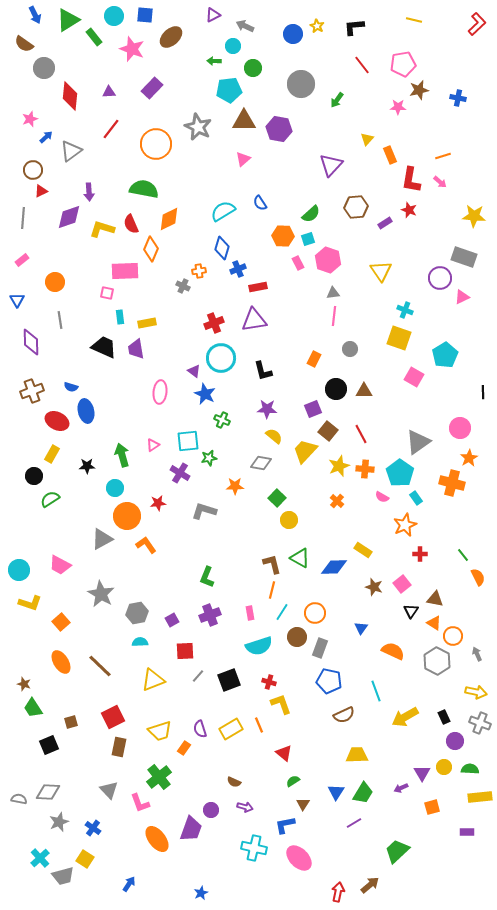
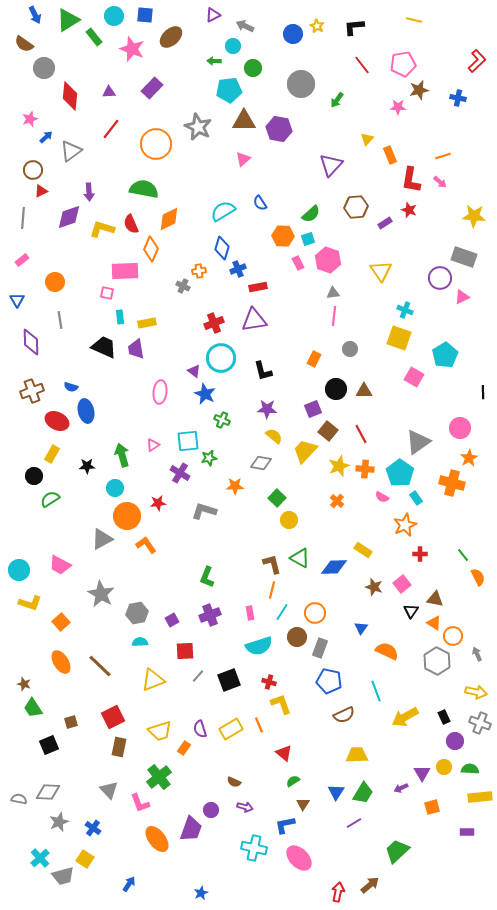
red L-shape at (477, 24): moved 37 px down
orange semicircle at (393, 651): moved 6 px left
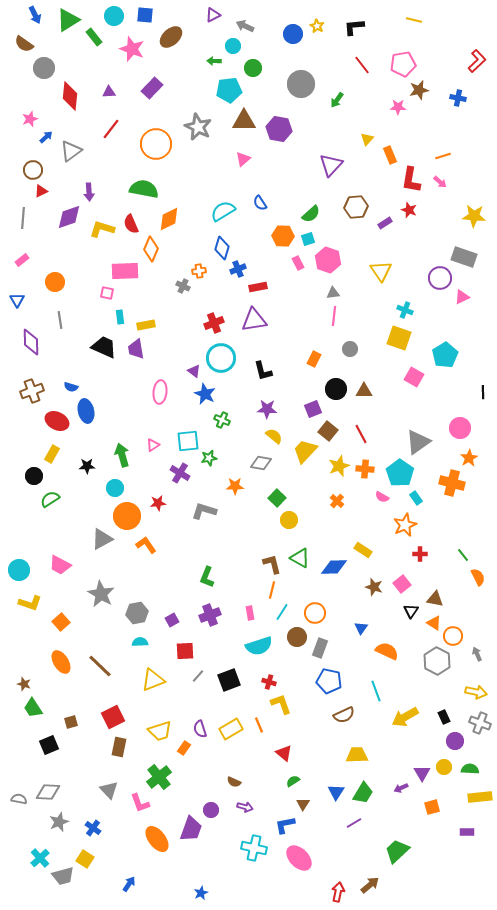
yellow rectangle at (147, 323): moved 1 px left, 2 px down
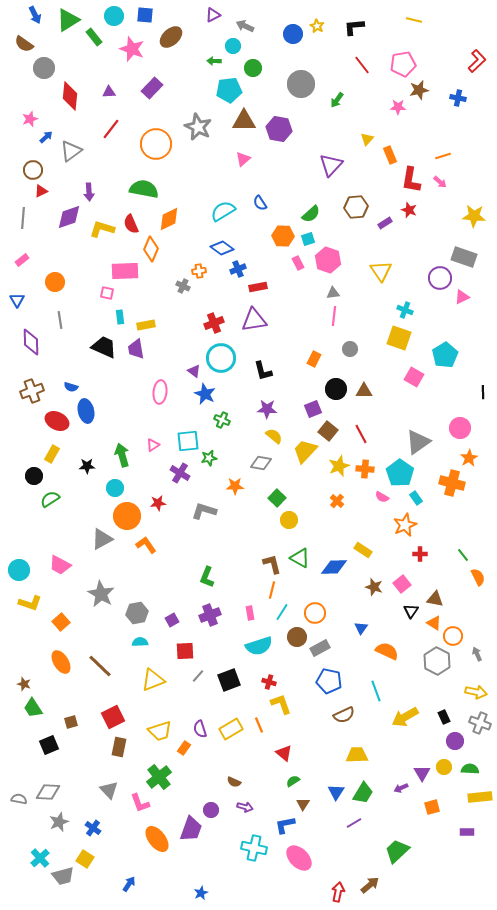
blue diamond at (222, 248): rotated 70 degrees counterclockwise
gray rectangle at (320, 648): rotated 42 degrees clockwise
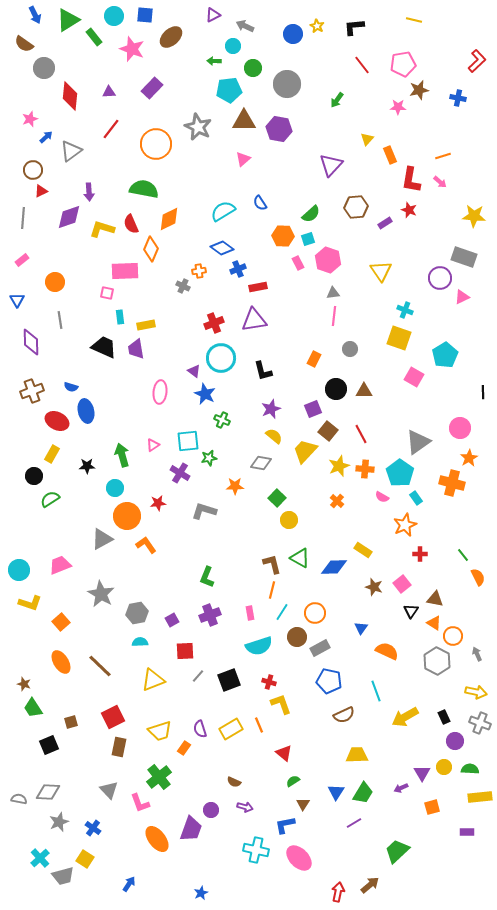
gray circle at (301, 84): moved 14 px left
purple star at (267, 409): moved 4 px right; rotated 24 degrees counterclockwise
pink trapezoid at (60, 565): rotated 130 degrees clockwise
cyan cross at (254, 848): moved 2 px right, 2 px down
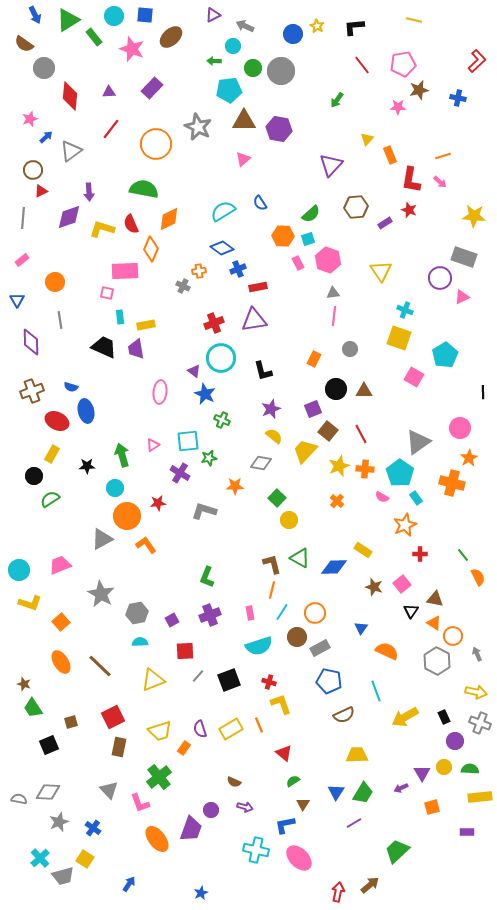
gray circle at (287, 84): moved 6 px left, 13 px up
